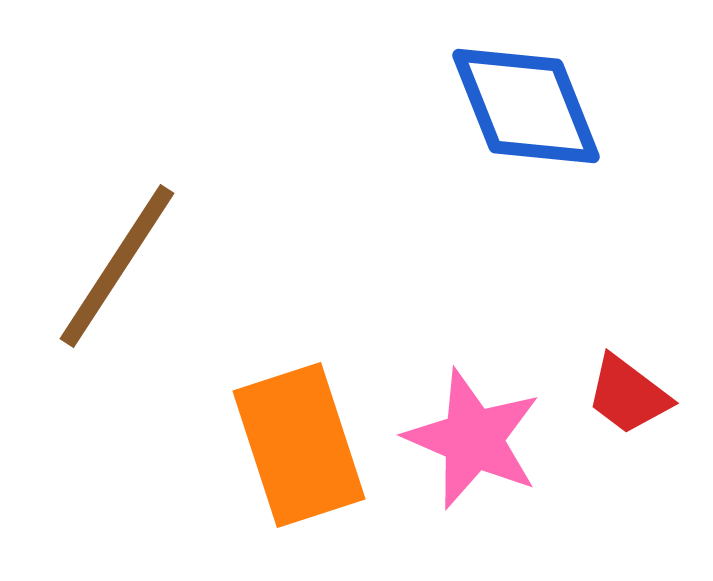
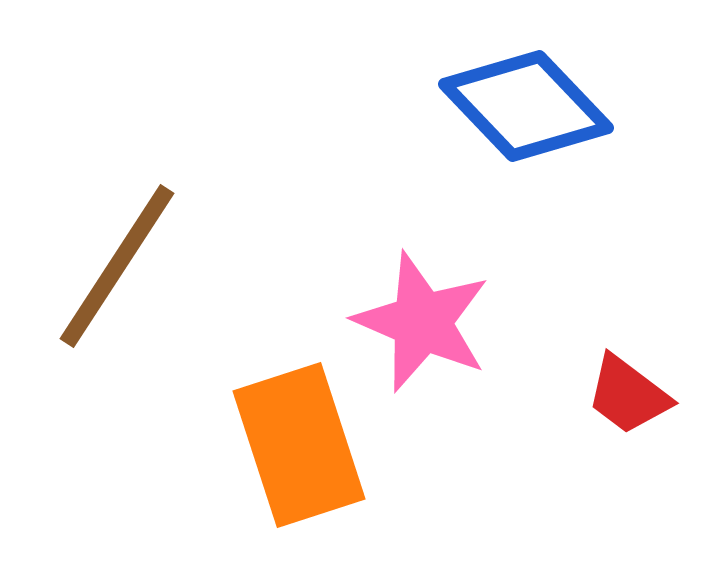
blue diamond: rotated 22 degrees counterclockwise
pink star: moved 51 px left, 117 px up
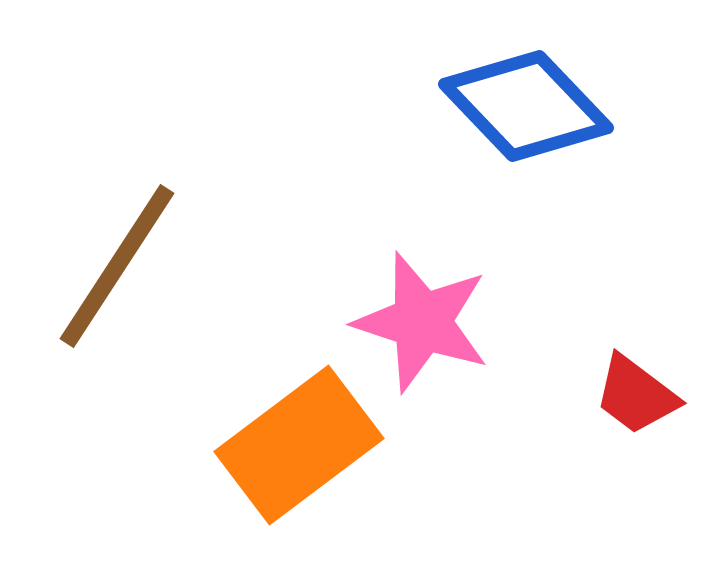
pink star: rotated 5 degrees counterclockwise
red trapezoid: moved 8 px right
orange rectangle: rotated 71 degrees clockwise
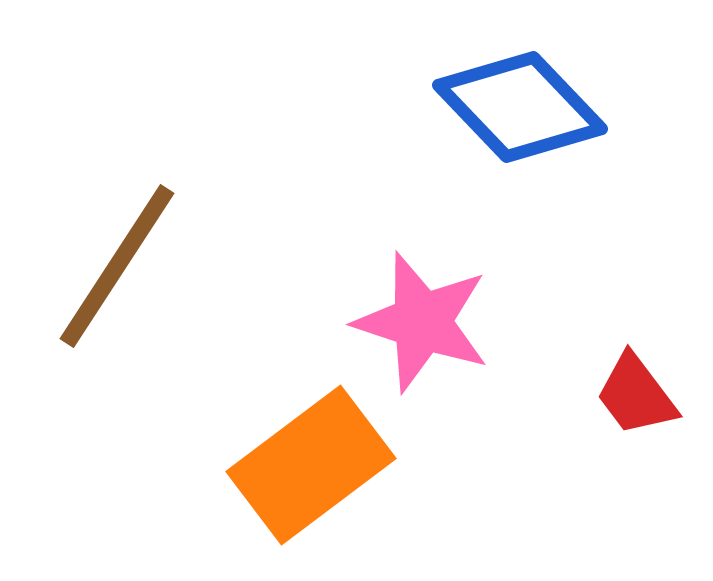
blue diamond: moved 6 px left, 1 px down
red trapezoid: rotated 16 degrees clockwise
orange rectangle: moved 12 px right, 20 px down
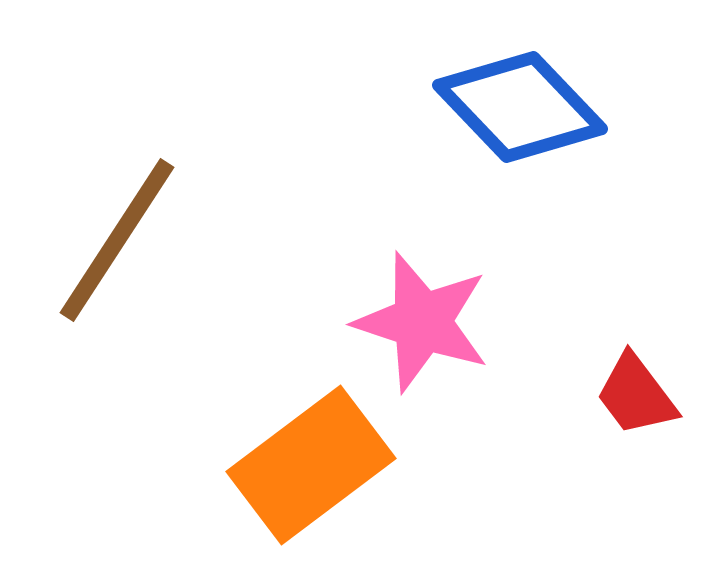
brown line: moved 26 px up
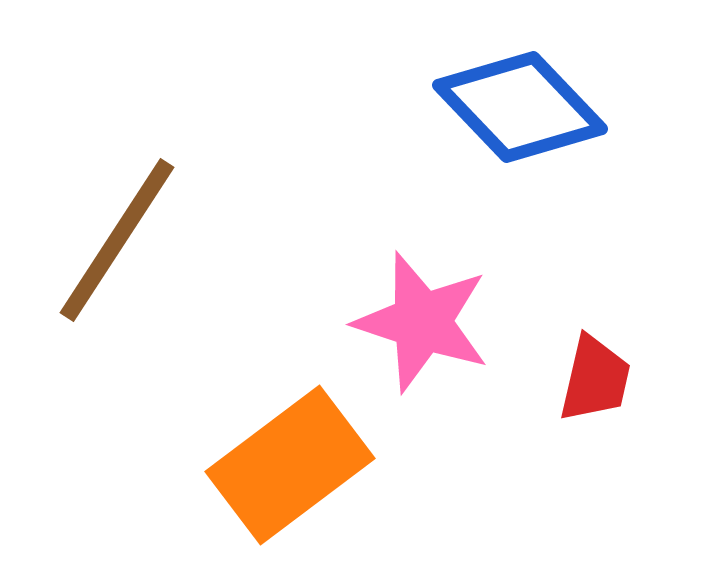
red trapezoid: moved 41 px left, 16 px up; rotated 130 degrees counterclockwise
orange rectangle: moved 21 px left
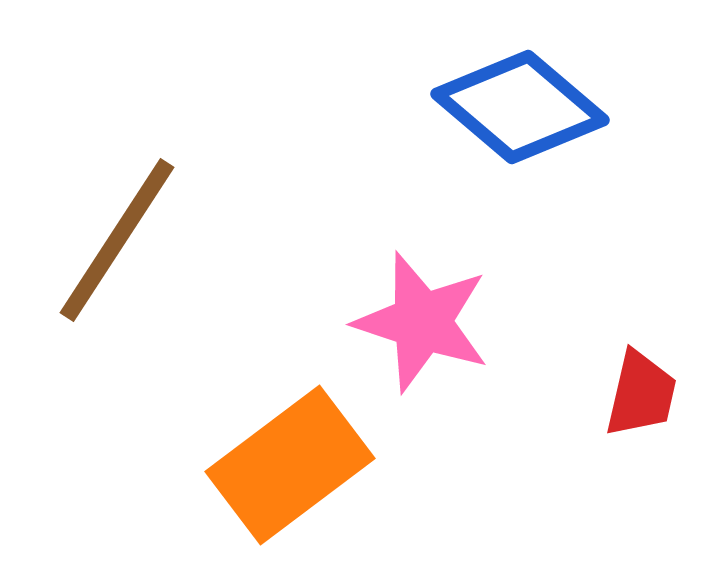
blue diamond: rotated 6 degrees counterclockwise
red trapezoid: moved 46 px right, 15 px down
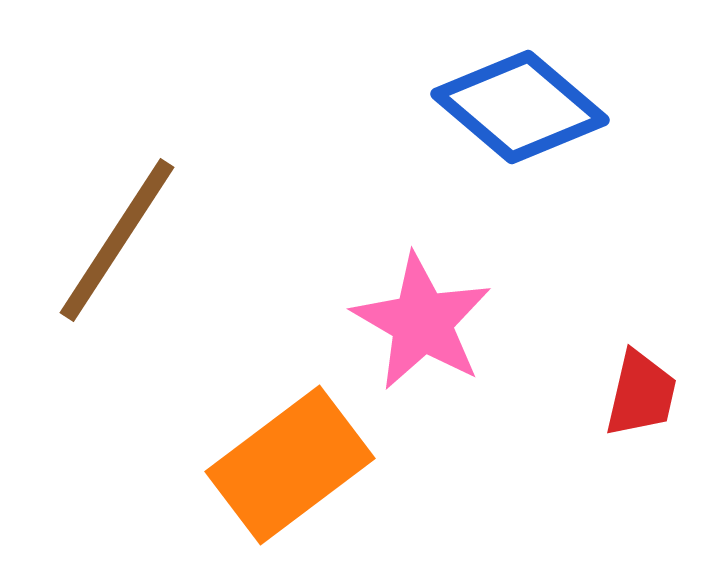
pink star: rotated 12 degrees clockwise
